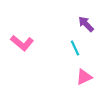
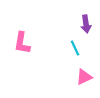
purple arrow: rotated 144 degrees counterclockwise
pink L-shape: rotated 60 degrees clockwise
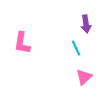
cyan line: moved 1 px right
pink triangle: rotated 18 degrees counterclockwise
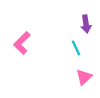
pink L-shape: rotated 35 degrees clockwise
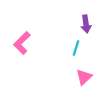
cyan line: rotated 42 degrees clockwise
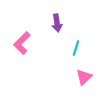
purple arrow: moved 29 px left, 1 px up
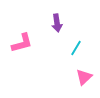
pink L-shape: rotated 150 degrees counterclockwise
cyan line: rotated 14 degrees clockwise
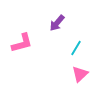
purple arrow: rotated 48 degrees clockwise
pink triangle: moved 4 px left, 3 px up
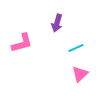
purple arrow: rotated 24 degrees counterclockwise
cyan line: rotated 35 degrees clockwise
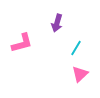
cyan line: rotated 35 degrees counterclockwise
